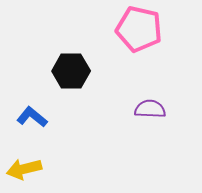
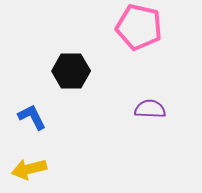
pink pentagon: moved 2 px up
blue L-shape: rotated 24 degrees clockwise
yellow arrow: moved 5 px right
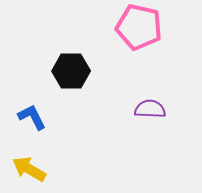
yellow arrow: rotated 44 degrees clockwise
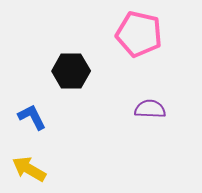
pink pentagon: moved 7 px down
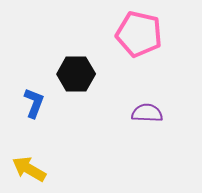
black hexagon: moved 5 px right, 3 px down
purple semicircle: moved 3 px left, 4 px down
blue L-shape: moved 2 px right, 14 px up; rotated 48 degrees clockwise
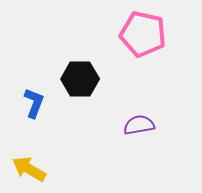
pink pentagon: moved 4 px right
black hexagon: moved 4 px right, 5 px down
purple semicircle: moved 8 px left, 12 px down; rotated 12 degrees counterclockwise
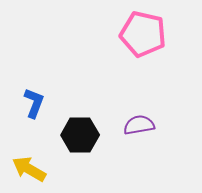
black hexagon: moved 56 px down
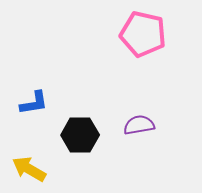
blue L-shape: rotated 60 degrees clockwise
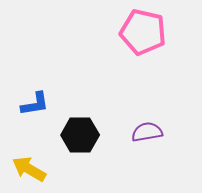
pink pentagon: moved 2 px up
blue L-shape: moved 1 px right, 1 px down
purple semicircle: moved 8 px right, 7 px down
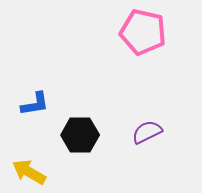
purple semicircle: rotated 16 degrees counterclockwise
yellow arrow: moved 3 px down
